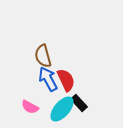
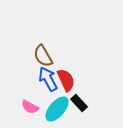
brown semicircle: rotated 15 degrees counterclockwise
cyan ellipse: moved 5 px left
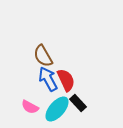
black rectangle: moved 1 px left
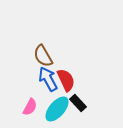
pink semicircle: rotated 90 degrees counterclockwise
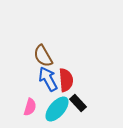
red semicircle: rotated 20 degrees clockwise
pink semicircle: rotated 12 degrees counterclockwise
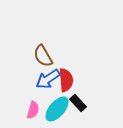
blue arrow: rotated 95 degrees counterclockwise
pink semicircle: moved 3 px right, 3 px down
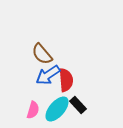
brown semicircle: moved 1 px left, 2 px up; rotated 10 degrees counterclockwise
blue arrow: moved 4 px up
black rectangle: moved 2 px down
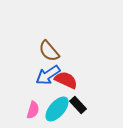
brown semicircle: moved 7 px right, 3 px up
red semicircle: rotated 60 degrees counterclockwise
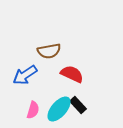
brown semicircle: rotated 60 degrees counterclockwise
blue arrow: moved 23 px left
red semicircle: moved 6 px right, 6 px up
cyan ellipse: moved 2 px right
